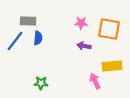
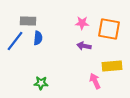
pink star: moved 1 px right
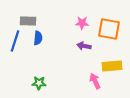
blue line: rotated 20 degrees counterclockwise
green star: moved 2 px left
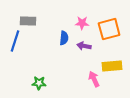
orange square: rotated 25 degrees counterclockwise
blue semicircle: moved 26 px right
pink arrow: moved 1 px left, 2 px up
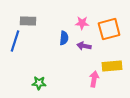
pink arrow: rotated 35 degrees clockwise
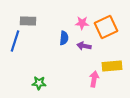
orange square: moved 3 px left, 2 px up; rotated 10 degrees counterclockwise
